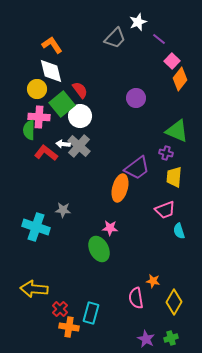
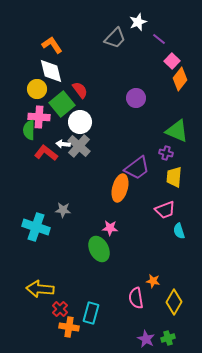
white circle: moved 6 px down
yellow arrow: moved 6 px right
green cross: moved 3 px left
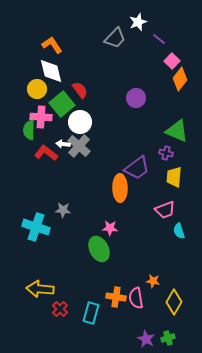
pink cross: moved 2 px right
orange ellipse: rotated 16 degrees counterclockwise
orange cross: moved 47 px right, 30 px up
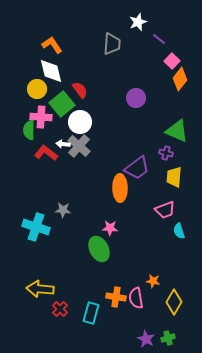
gray trapezoid: moved 3 px left, 6 px down; rotated 40 degrees counterclockwise
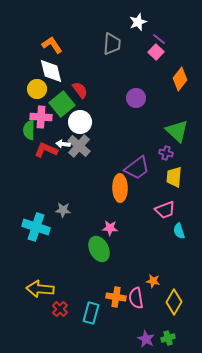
pink square: moved 16 px left, 9 px up
green triangle: rotated 20 degrees clockwise
red L-shape: moved 3 px up; rotated 15 degrees counterclockwise
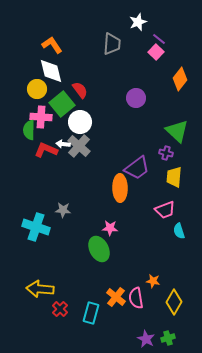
orange cross: rotated 30 degrees clockwise
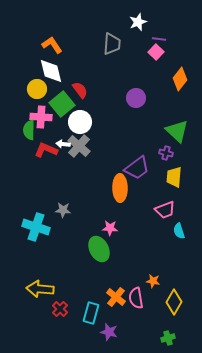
purple line: rotated 32 degrees counterclockwise
purple star: moved 37 px left, 7 px up; rotated 12 degrees counterclockwise
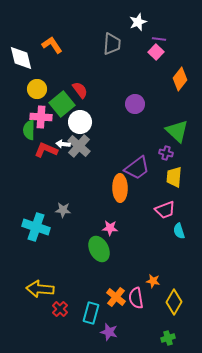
white diamond: moved 30 px left, 13 px up
purple circle: moved 1 px left, 6 px down
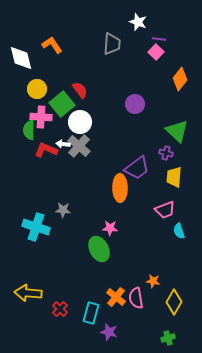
white star: rotated 30 degrees counterclockwise
yellow arrow: moved 12 px left, 4 px down
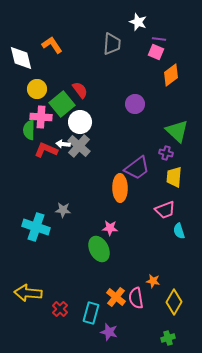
pink square: rotated 21 degrees counterclockwise
orange diamond: moved 9 px left, 4 px up; rotated 15 degrees clockwise
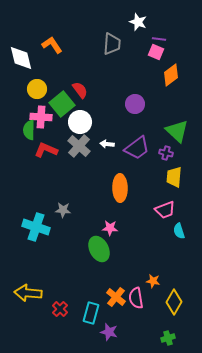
white arrow: moved 44 px right
purple trapezoid: moved 20 px up
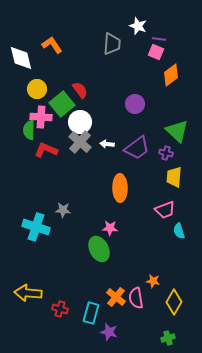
white star: moved 4 px down
gray cross: moved 1 px right, 4 px up
red cross: rotated 28 degrees counterclockwise
